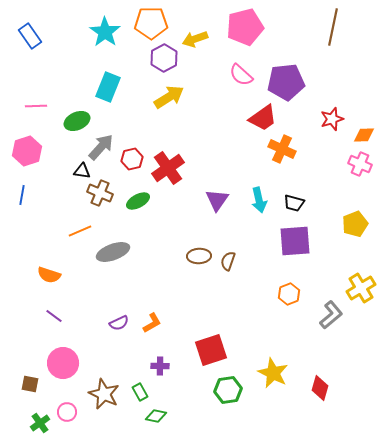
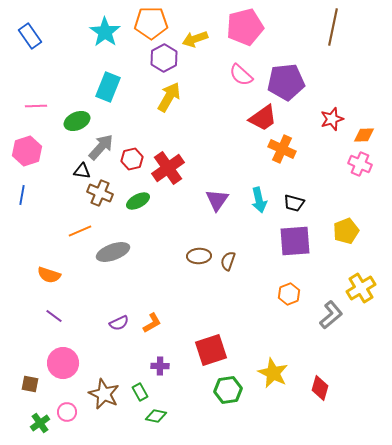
yellow arrow at (169, 97): rotated 28 degrees counterclockwise
yellow pentagon at (355, 224): moved 9 px left, 7 px down
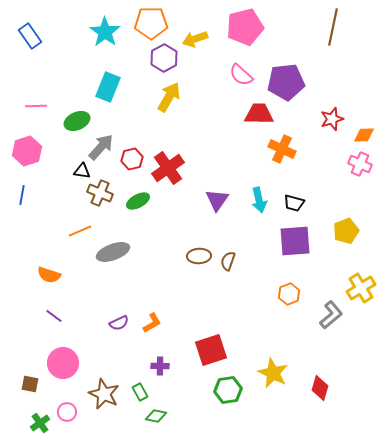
red trapezoid at (263, 118): moved 4 px left, 4 px up; rotated 144 degrees counterclockwise
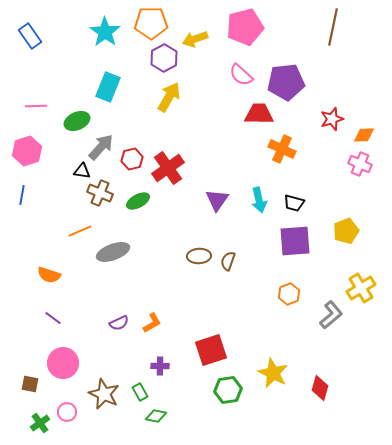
purple line at (54, 316): moved 1 px left, 2 px down
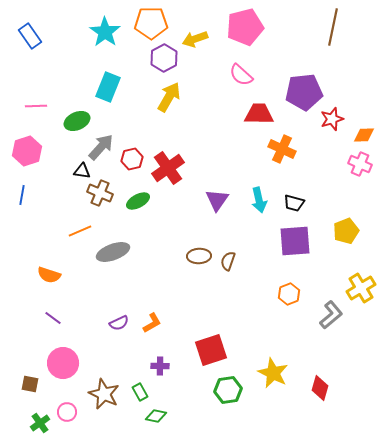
purple pentagon at (286, 82): moved 18 px right, 10 px down
